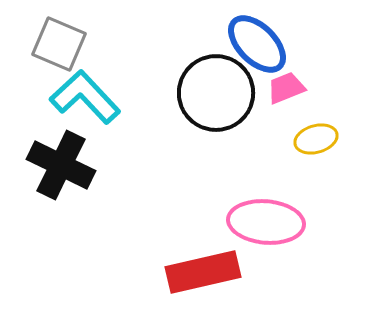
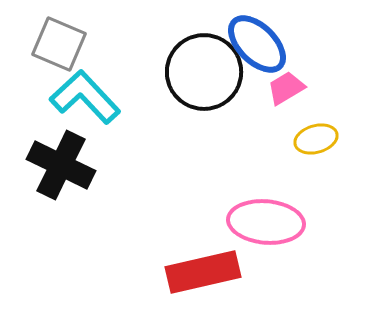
pink trapezoid: rotated 9 degrees counterclockwise
black circle: moved 12 px left, 21 px up
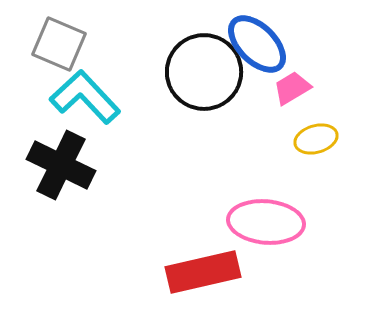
pink trapezoid: moved 6 px right
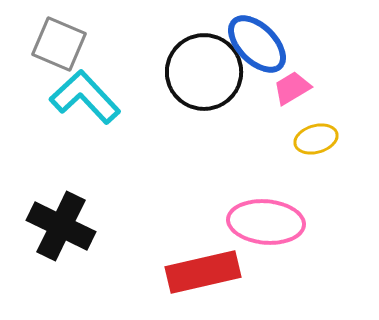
black cross: moved 61 px down
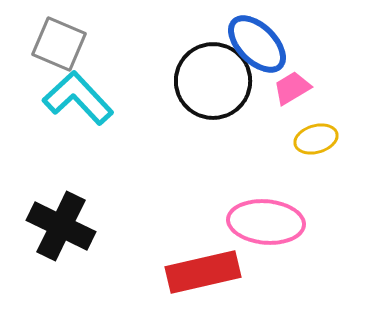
black circle: moved 9 px right, 9 px down
cyan L-shape: moved 7 px left, 1 px down
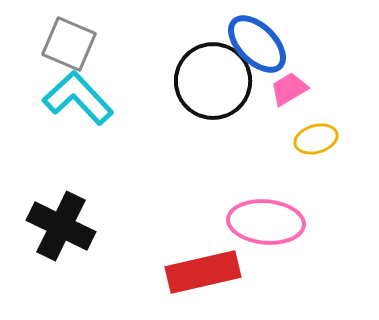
gray square: moved 10 px right
pink trapezoid: moved 3 px left, 1 px down
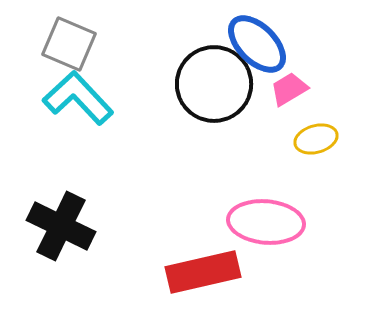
black circle: moved 1 px right, 3 px down
